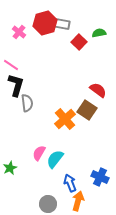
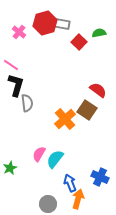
pink semicircle: moved 1 px down
orange arrow: moved 2 px up
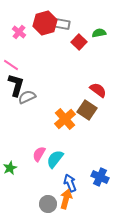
gray semicircle: moved 6 px up; rotated 108 degrees counterclockwise
orange arrow: moved 12 px left
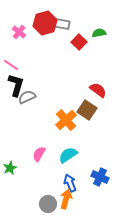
orange cross: moved 1 px right, 1 px down
cyan semicircle: moved 13 px right, 4 px up; rotated 18 degrees clockwise
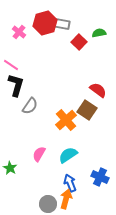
gray semicircle: moved 3 px right, 9 px down; rotated 150 degrees clockwise
green star: rotated 16 degrees counterclockwise
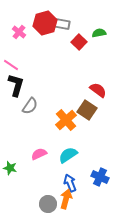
pink semicircle: rotated 35 degrees clockwise
green star: rotated 16 degrees counterclockwise
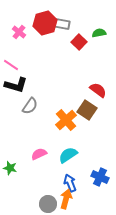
black L-shape: rotated 90 degrees clockwise
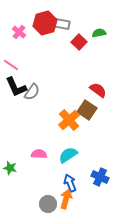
black L-shape: moved 2 px down; rotated 50 degrees clockwise
gray semicircle: moved 2 px right, 14 px up
orange cross: moved 3 px right
pink semicircle: rotated 28 degrees clockwise
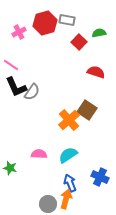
gray rectangle: moved 5 px right, 4 px up
pink cross: rotated 24 degrees clockwise
red semicircle: moved 2 px left, 18 px up; rotated 18 degrees counterclockwise
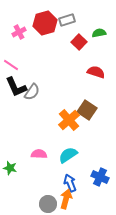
gray rectangle: rotated 28 degrees counterclockwise
